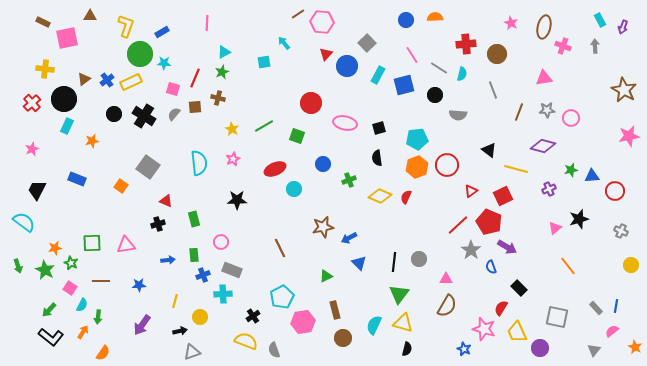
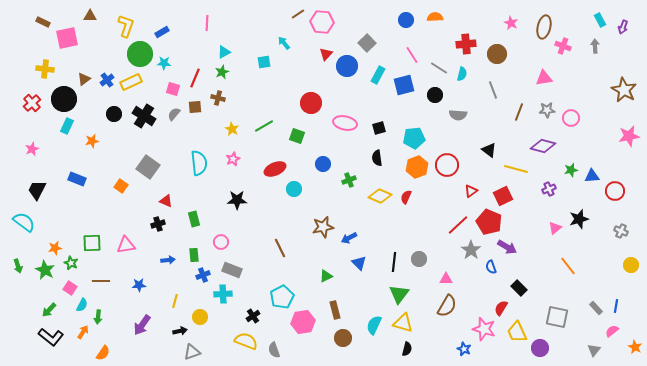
cyan pentagon at (417, 139): moved 3 px left, 1 px up
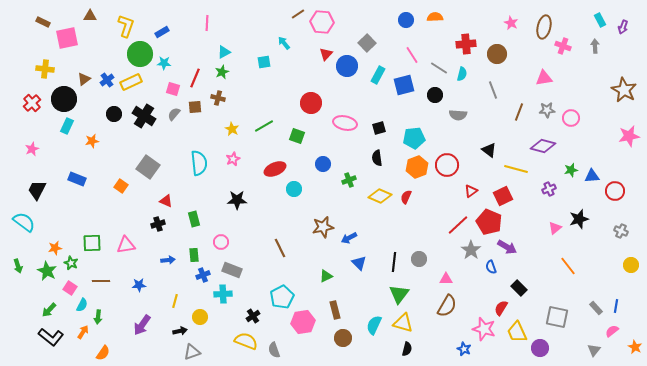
green star at (45, 270): moved 2 px right, 1 px down
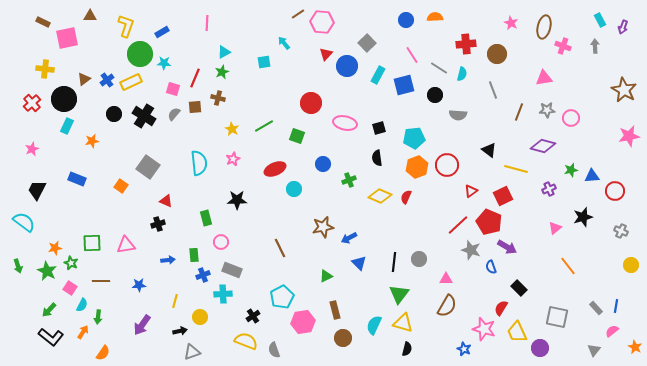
green rectangle at (194, 219): moved 12 px right, 1 px up
black star at (579, 219): moved 4 px right, 2 px up
gray star at (471, 250): rotated 18 degrees counterclockwise
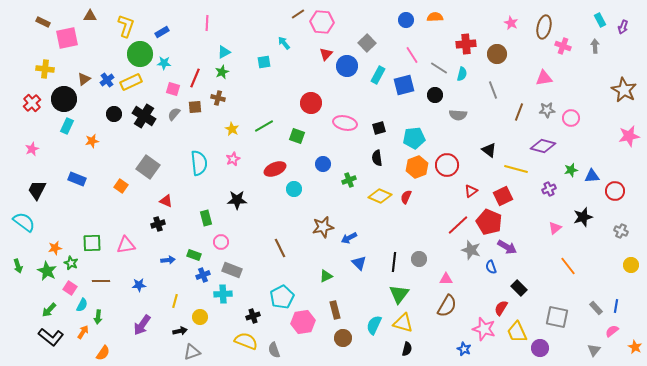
green rectangle at (194, 255): rotated 64 degrees counterclockwise
black cross at (253, 316): rotated 16 degrees clockwise
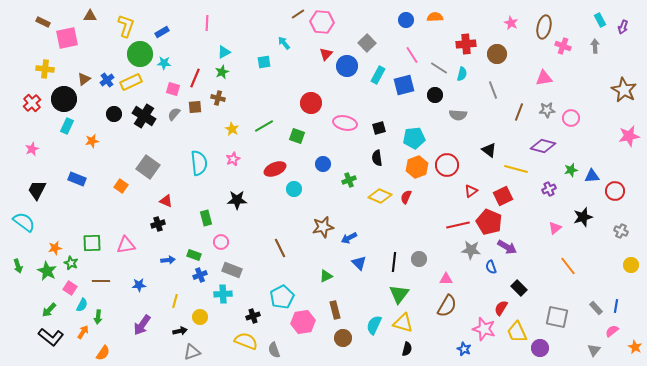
red line at (458, 225): rotated 30 degrees clockwise
gray star at (471, 250): rotated 12 degrees counterclockwise
blue cross at (203, 275): moved 3 px left
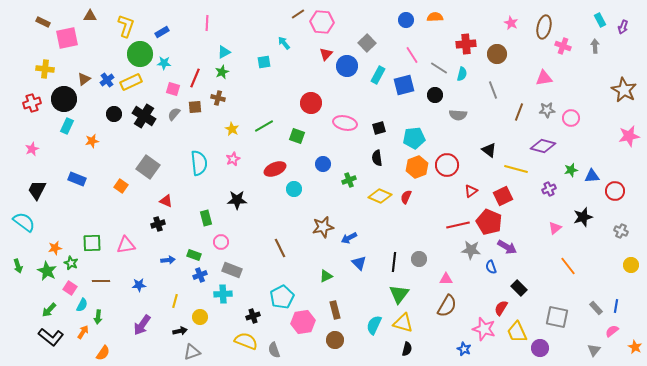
red cross at (32, 103): rotated 24 degrees clockwise
brown circle at (343, 338): moved 8 px left, 2 px down
